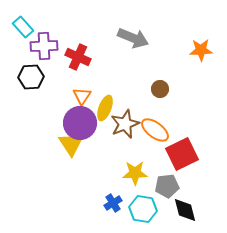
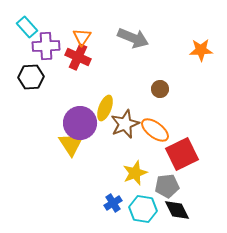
cyan rectangle: moved 4 px right
purple cross: moved 2 px right
orange triangle: moved 59 px up
yellow star: rotated 20 degrees counterclockwise
black diamond: moved 8 px left; rotated 12 degrees counterclockwise
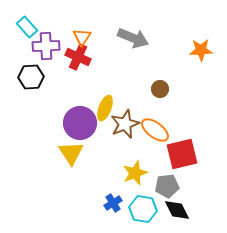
yellow triangle: moved 9 px down
red square: rotated 12 degrees clockwise
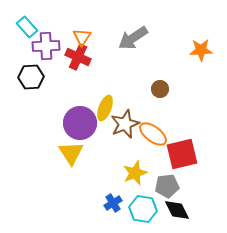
gray arrow: rotated 124 degrees clockwise
orange ellipse: moved 2 px left, 4 px down
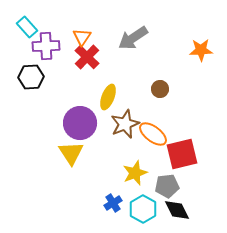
red cross: moved 9 px right; rotated 20 degrees clockwise
yellow ellipse: moved 3 px right, 11 px up
cyan hexagon: rotated 20 degrees clockwise
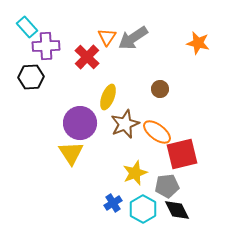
orange triangle: moved 25 px right
orange star: moved 3 px left, 7 px up; rotated 15 degrees clockwise
orange ellipse: moved 4 px right, 2 px up
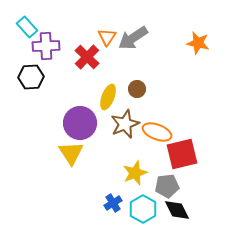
brown circle: moved 23 px left
orange ellipse: rotated 16 degrees counterclockwise
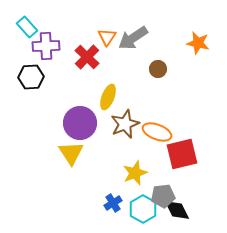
brown circle: moved 21 px right, 20 px up
gray pentagon: moved 4 px left, 10 px down
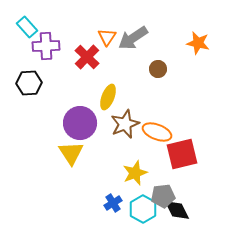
black hexagon: moved 2 px left, 6 px down
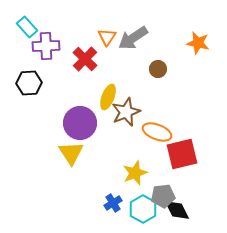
red cross: moved 2 px left, 2 px down
brown star: moved 1 px right, 12 px up
